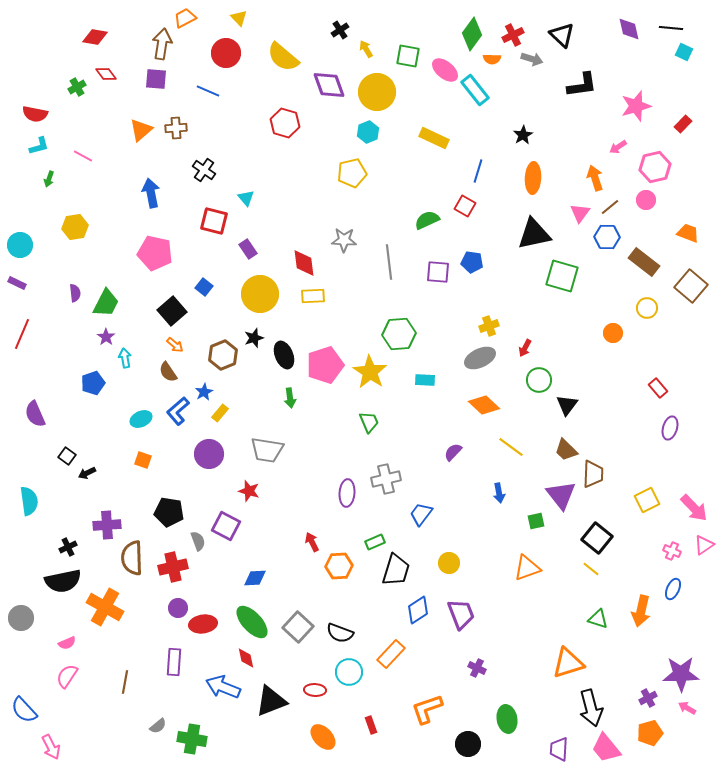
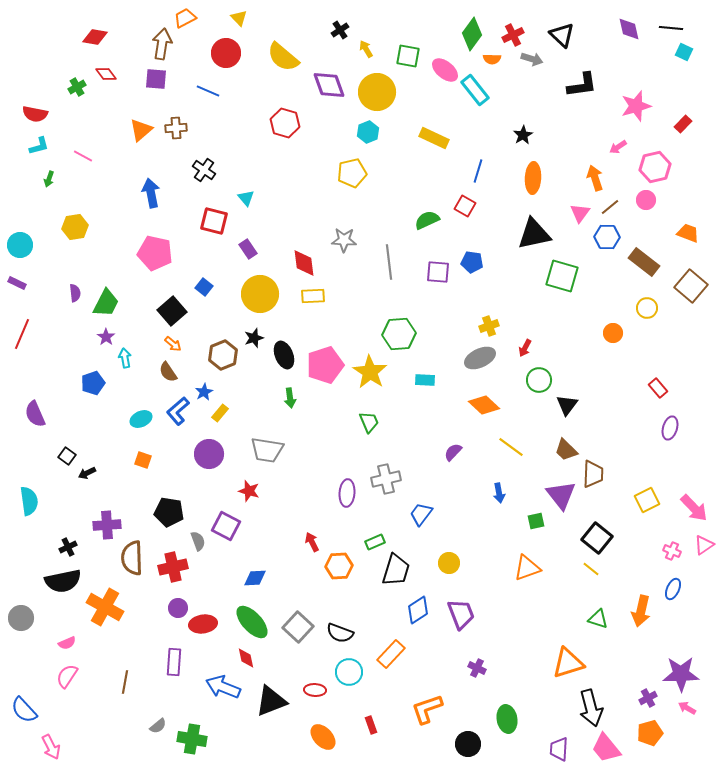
orange arrow at (175, 345): moved 2 px left, 1 px up
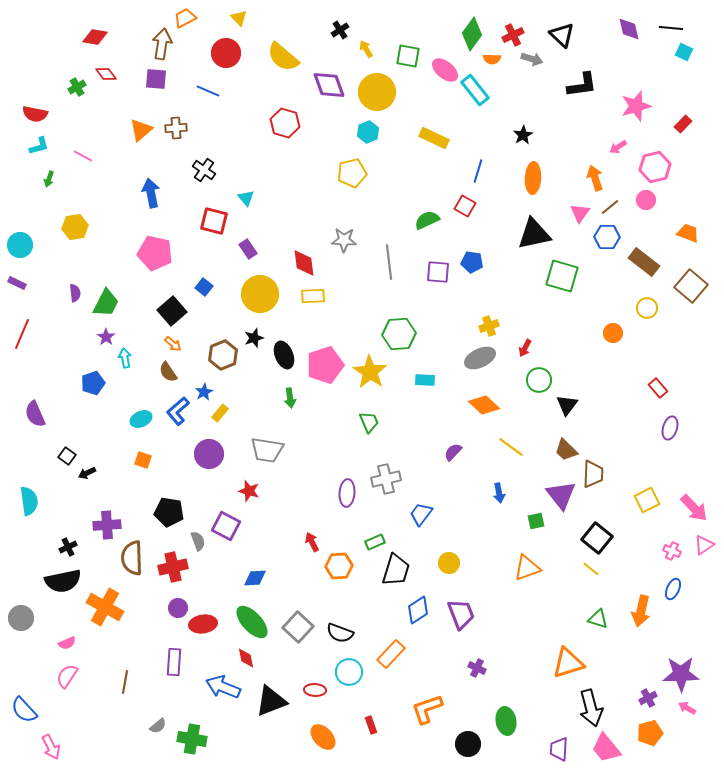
green ellipse at (507, 719): moved 1 px left, 2 px down
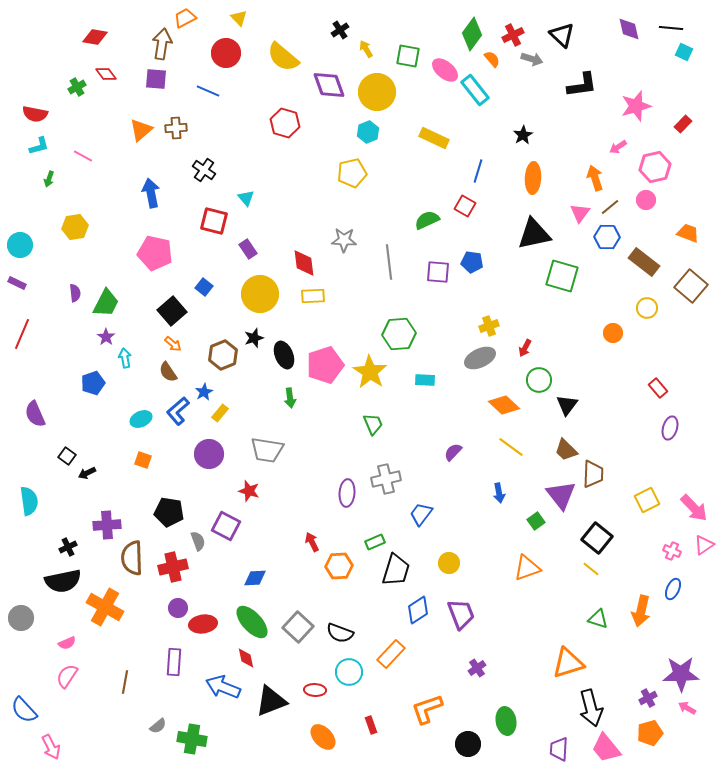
orange semicircle at (492, 59): rotated 132 degrees counterclockwise
orange diamond at (484, 405): moved 20 px right
green trapezoid at (369, 422): moved 4 px right, 2 px down
green square at (536, 521): rotated 24 degrees counterclockwise
purple cross at (477, 668): rotated 30 degrees clockwise
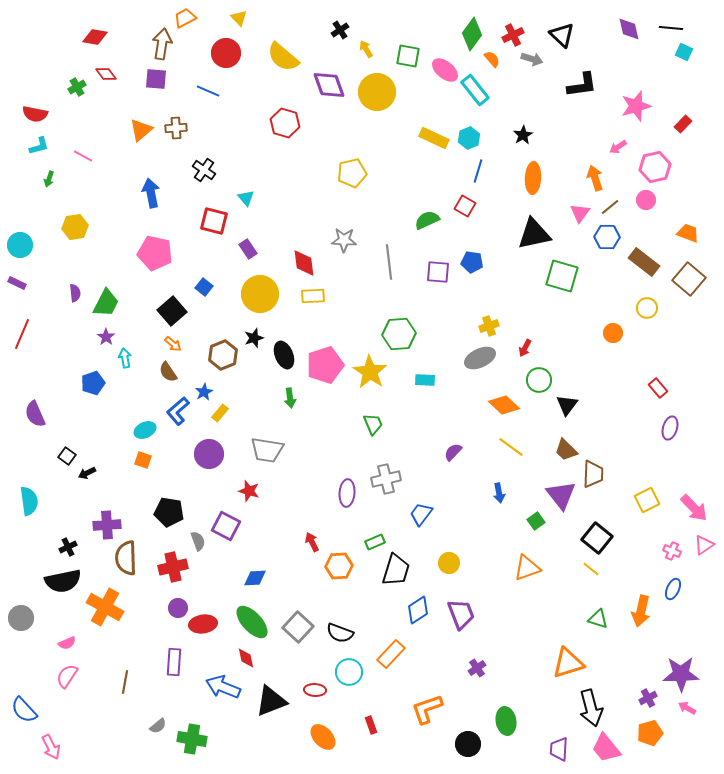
cyan hexagon at (368, 132): moved 101 px right, 6 px down
brown square at (691, 286): moved 2 px left, 7 px up
cyan ellipse at (141, 419): moved 4 px right, 11 px down
brown semicircle at (132, 558): moved 6 px left
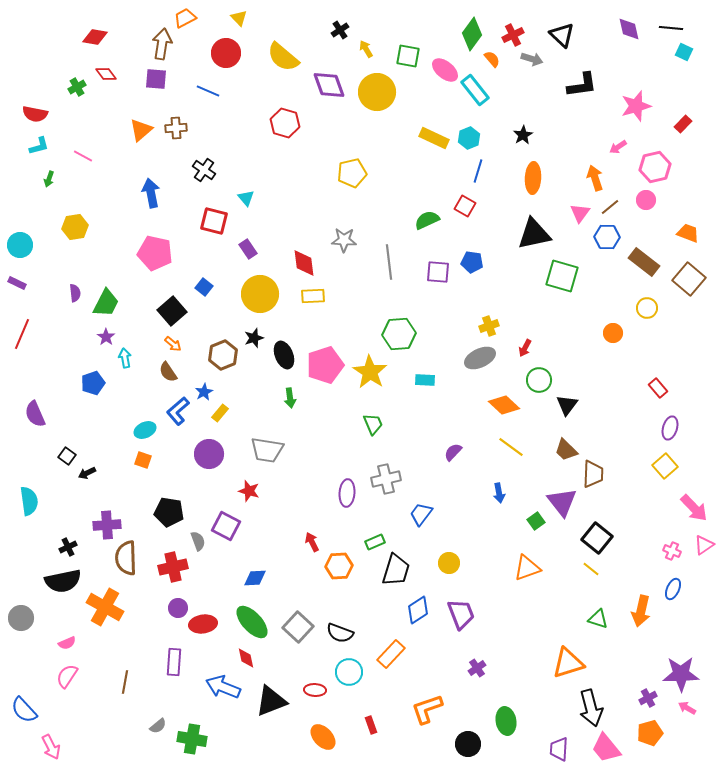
purple triangle at (561, 495): moved 1 px right, 7 px down
yellow square at (647, 500): moved 18 px right, 34 px up; rotated 15 degrees counterclockwise
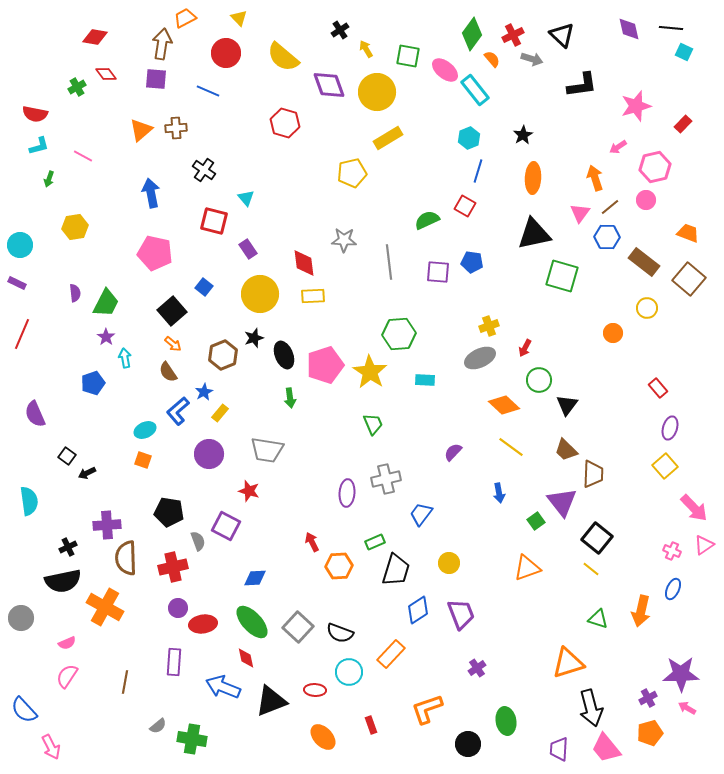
yellow rectangle at (434, 138): moved 46 px left; rotated 56 degrees counterclockwise
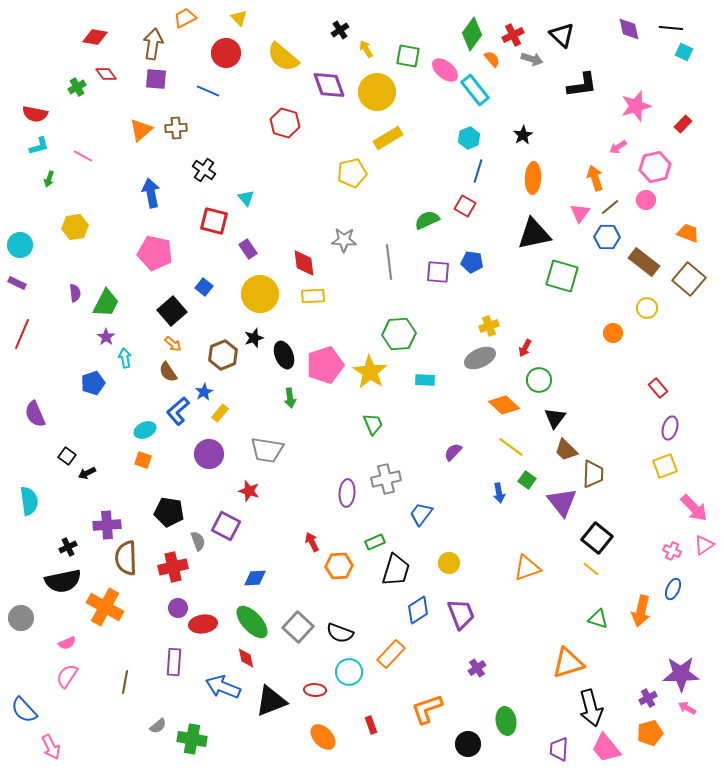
brown arrow at (162, 44): moved 9 px left
black triangle at (567, 405): moved 12 px left, 13 px down
yellow square at (665, 466): rotated 20 degrees clockwise
green square at (536, 521): moved 9 px left, 41 px up; rotated 18 degrees counterclockwise
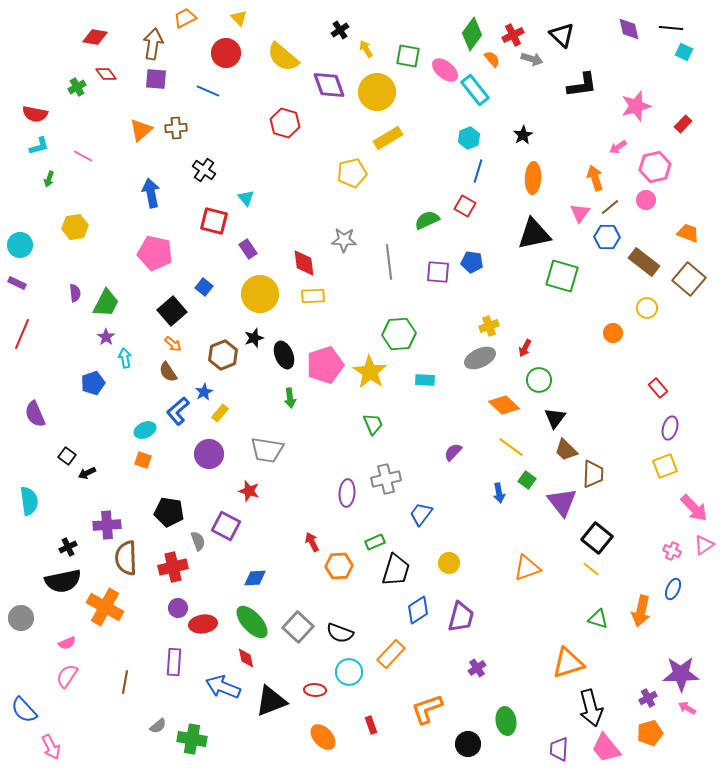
purple trapezoid at (461, 614): moved 3 px down; rotated 36 degrees clockwise
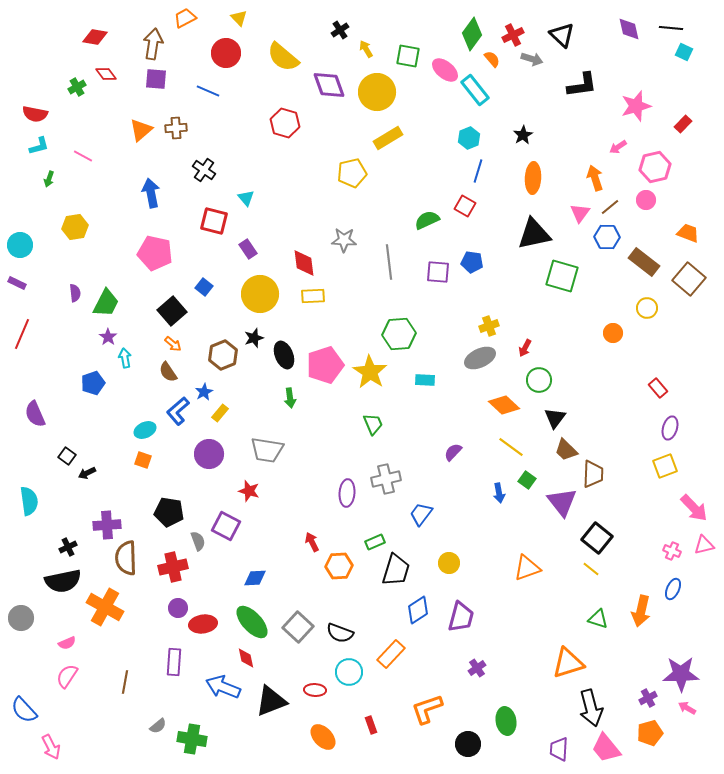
purple star at (106, 337): moved 2 px right
pink triangle at (704, 545): rotated 20 degrees clockwise
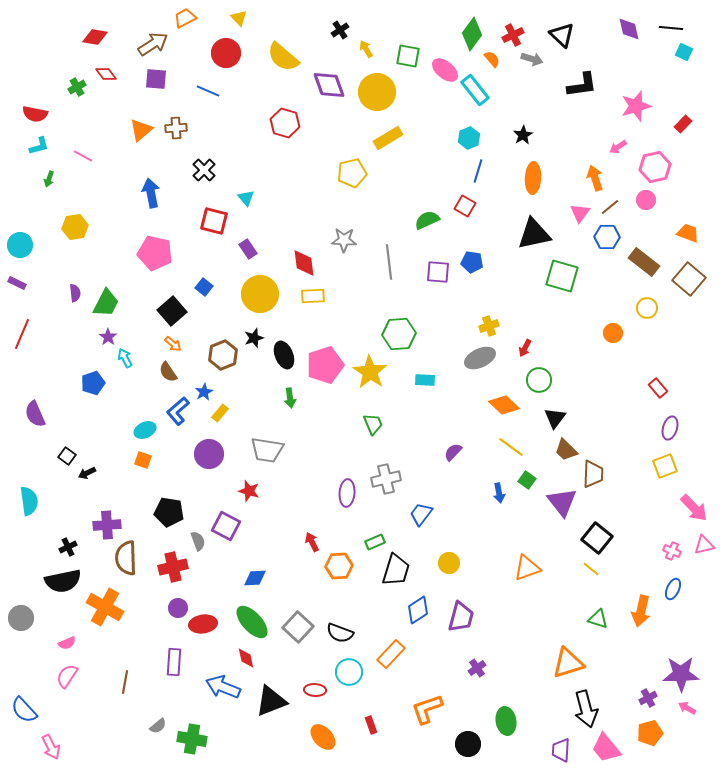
brown arrow at (153, 44): rotated 48 degrees clockwise
black cross at (204, 170): rotated 10 degrees clockwise
cyan arrow at (125, 358): rotated 18 degrees counterclockwise
black arrow at (591, 708): moved 5 px left, 1 px down
purple trapezoid at (559, 749): moved 2 px right, 1 px down
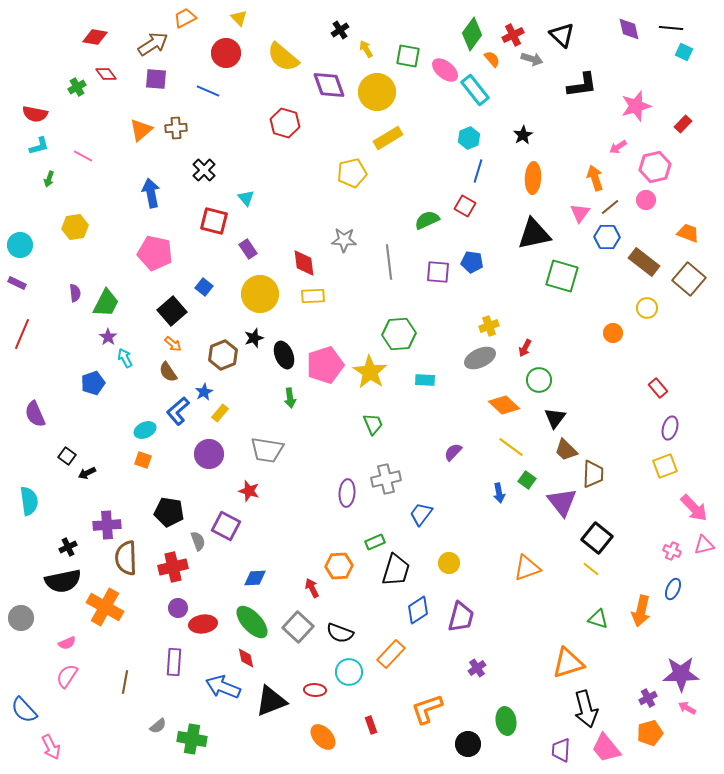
red arrow at (312, 542): moved 46 px down
